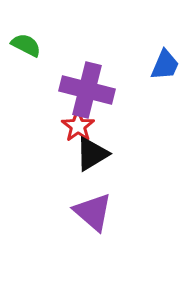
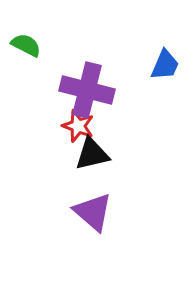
red star: rotated 16 degrees counterclockwise
black triangle: rotated 18 degrees clockwise
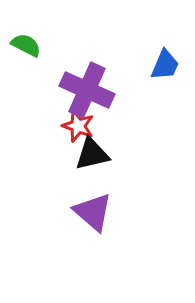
purple cross: rotated 10 degrees clockwise
